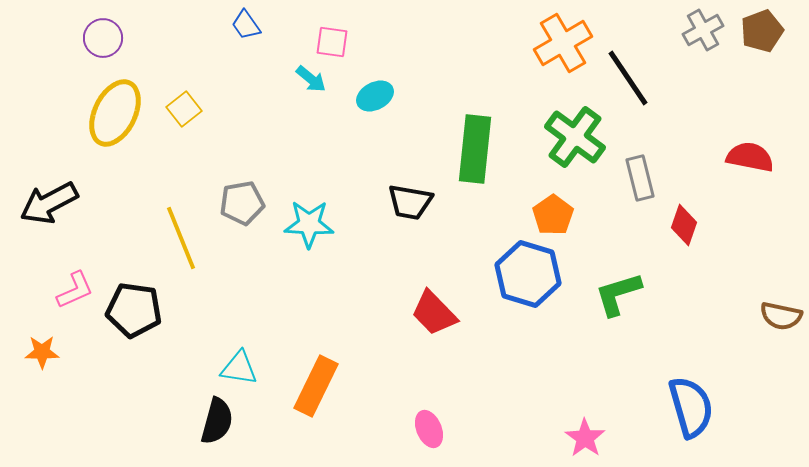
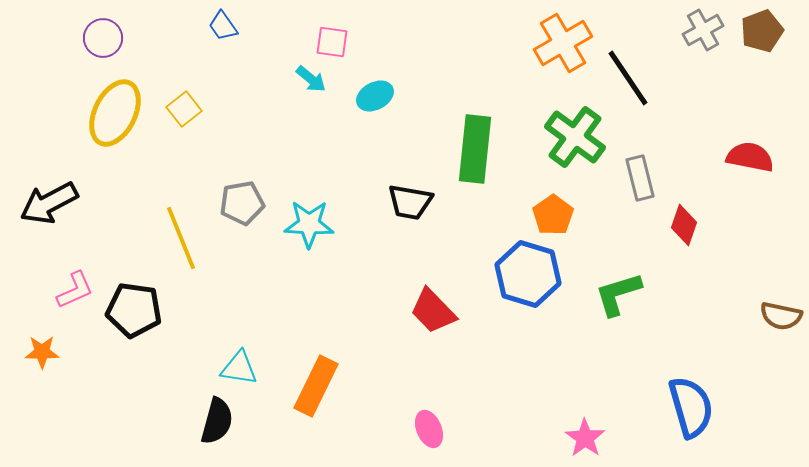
blue trapezoid: moved 23 px left, 1 px down
red trapezoid: moved 1 px left, 2 px up
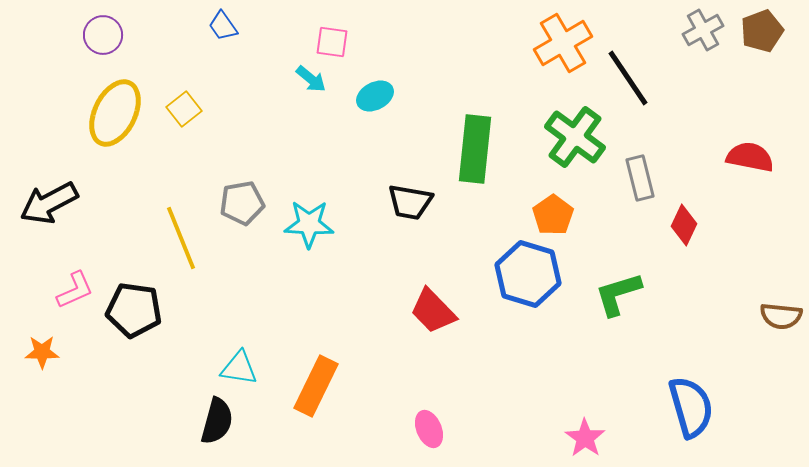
purple circle: moved 3 px up
red diamond: rotated 6 degrees clockwise
brown semicircle: rotated 6 degrees counterclockwise
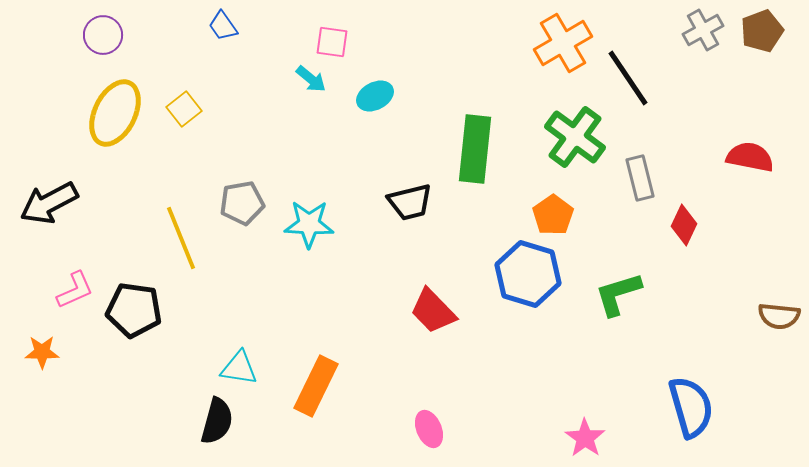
black trapezoid: rotated 24 degrees counterclockwise
brown semicircle: moved 2 px left
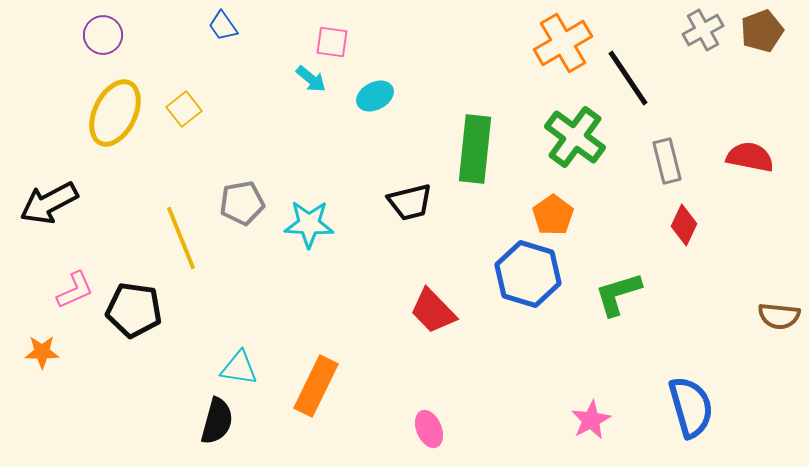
gray rectangle: moved 27 px right, 17 px up
pink star: moved 6 px right, 18 px up; rotated 9 degrees clockwise
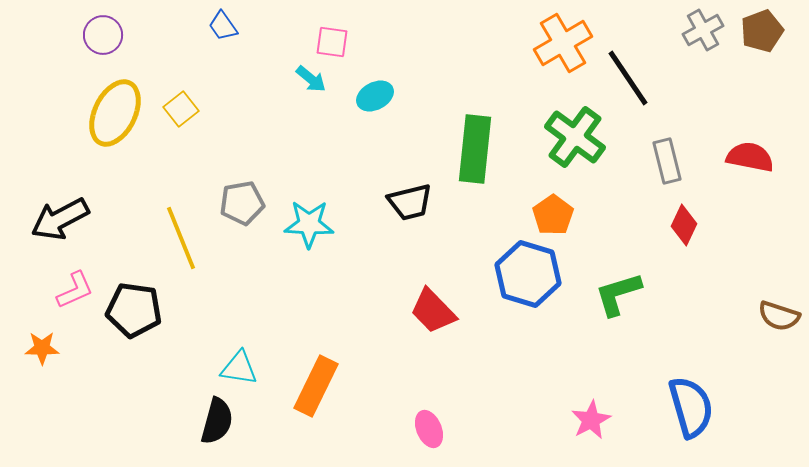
yellow square: moved 3 px left
black arrow: moved 11 px right, 16 px down
brown semicircle: rotated 12 degrees clockwise
orange star: moved 4 px up
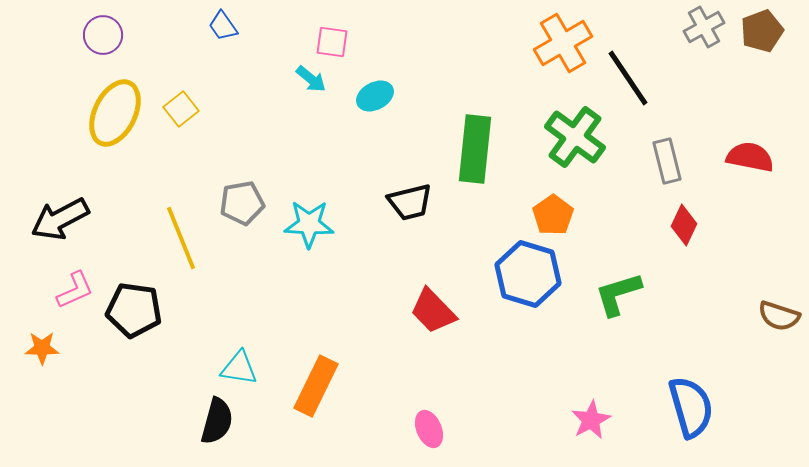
gray cross: moved 1 px right, 3 px up
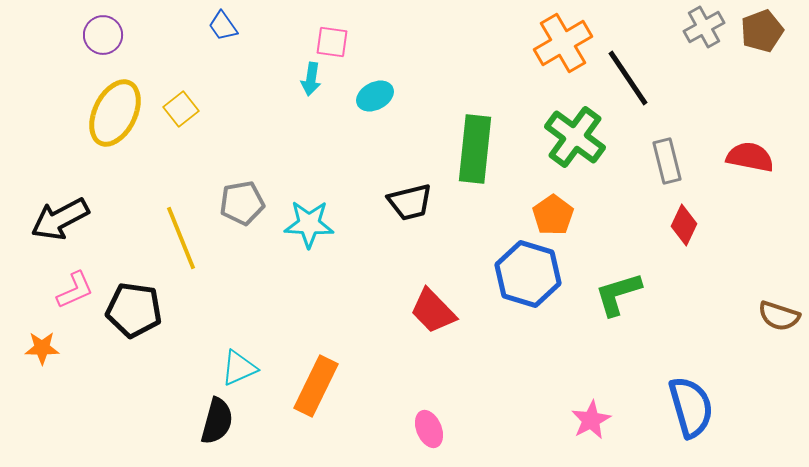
cyan arrow: rotated 60 degrees clockwise
cyan triangle: rotated 33 degrees counterclockwise
